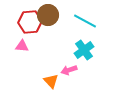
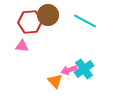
cyan cross: moved 19 px down
orange triangle: moved 4 px right
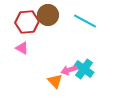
red hexagon: moved 3 px left
pink triangle: moved 2 px down; rotated 24 degrees clockwise
cyan cross: rotated 18 degrees counterclockwise
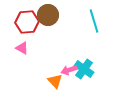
cyan line: moved 9 px right; rotated 45 degrees clockwise
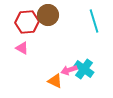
orange triangle: rotated 21 degrees counterclockwise
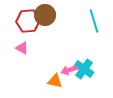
brown circle: moved 3 px left
red hexagon: moved 1 px right, 1 px up
orange triangle: rotated 14 degrees counterclockwise
